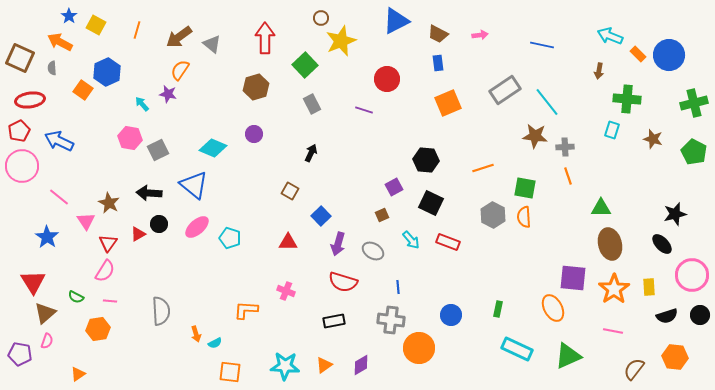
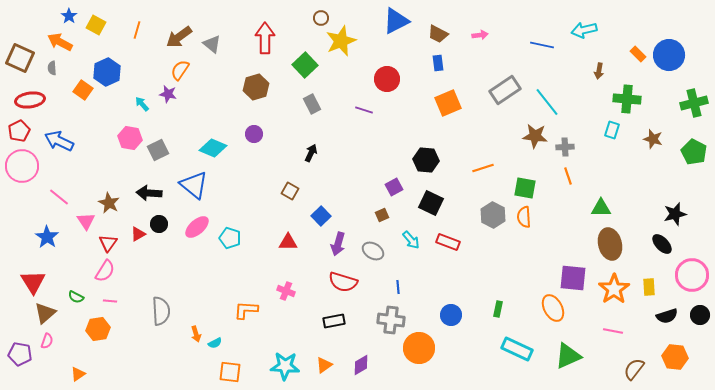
cyan arrow at (610, 36): moved 26 px left, 6 px up; rotated 35 degrees counterclockwise
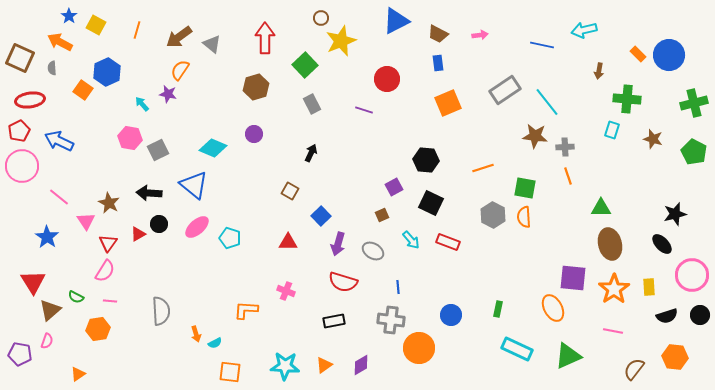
brown triangle at (45, 313): moved 5 px right, 3 px up
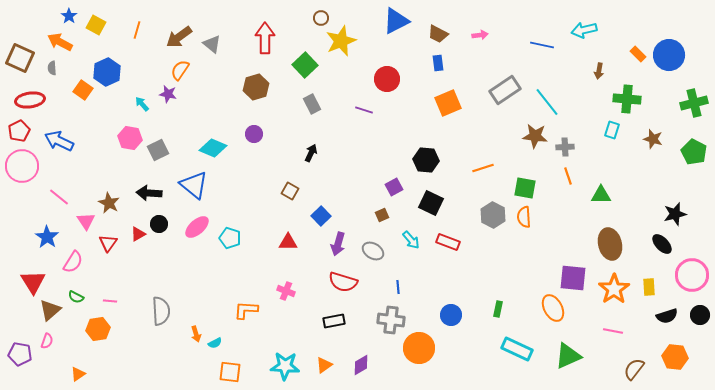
green triangle at (601, 208): moved 13 px up
pink semicircle at (105, 271): moved 32 px left, 9 px up
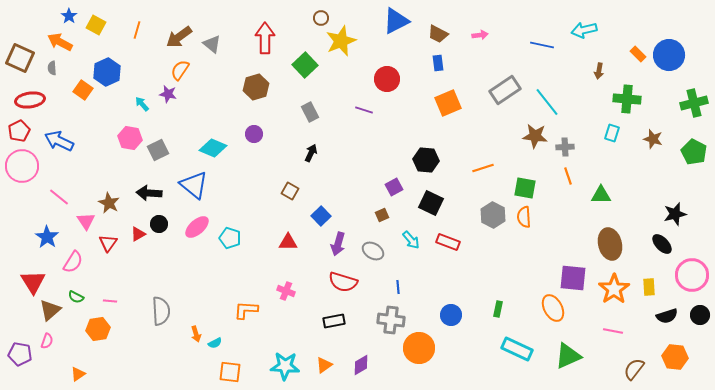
gray rectangle at (312, 104): moved 2 px left, 8 px down
cyan rectangle at (612, 130): moved 3 px down
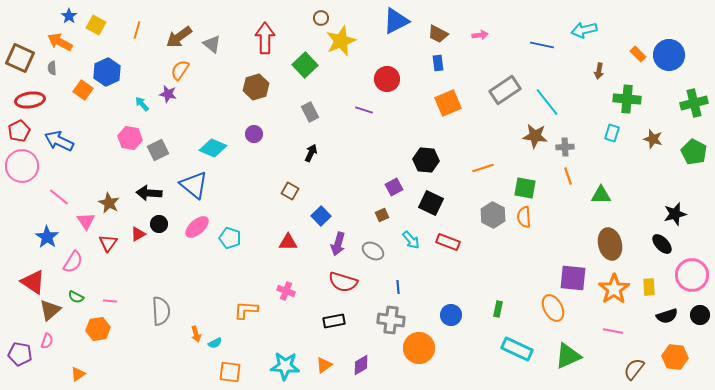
red triangle at (33, 282): rotated 24 degrees counterclockwise
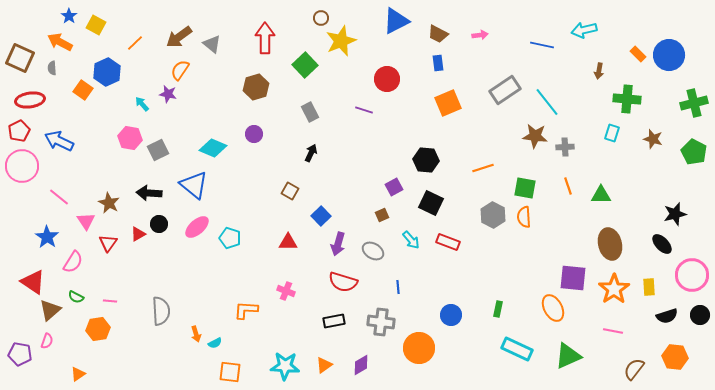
orange line at (137, 30): moved 2 px left, 13 px down; rotated 30 degrees clockwise
orange line at (568, 176): moved 10 px down
gray cross at (391, 320): moved 10 px left, 2 px down
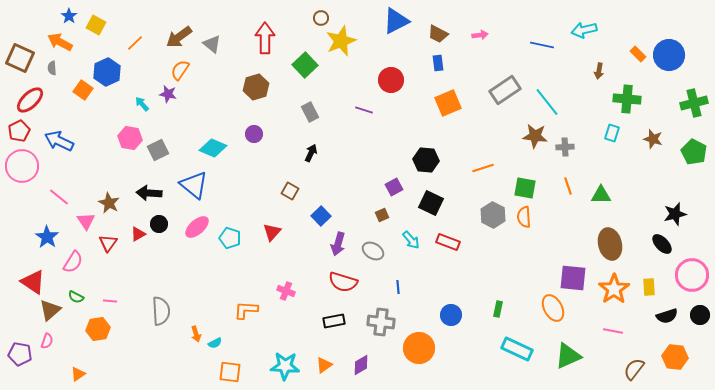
red circle at (387, 79): moved 4 px right, 1 px down
red ellipse at (30, 100): rotated 36 degrees counterclockwise
red triangle at (288, 242): moved 16 px left, 10 px up; rotated 48 degrees counterclockwise
